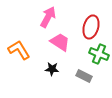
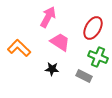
red ellipse: moved 2 px right, 1 px down; rotated 15 degrees clockwise
orange L-shape: moved 2 px up; rotated 15 degrees counterclockwise
green cross: moved 1 px left, 3 px down
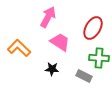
green cross: moved 1 px right, 1 px down; rotated 18 degrees counterclockwise
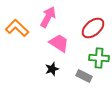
red ellipse: rotated 20 degrees clockwise
pink trapezoid: moved 1 px left, 1 px down
orange L-shape: moved 2 px left, 20 px up
black star: rotated 24 degrees counterclockwise
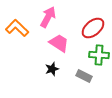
green cross: moved 3 px up
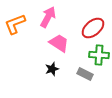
orange L-shape: moved 2 px left, 4 px up; rotated 65 degrees counterclockwise
gray rectangle: moved 1 px right, 2 px up
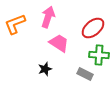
pink arrow: rotated 10 degrees counterclockwise
black star: moved 7 px left
